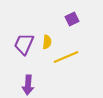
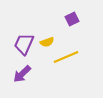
yellow semicircle: rotated 64 degrees clockwise
purple arrow: moved 6 px left, 11 px up; rotated 42 degrees clockwise
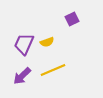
yellow line: moved 13 px left, 13 px down
purple arrow: moved 2 px down
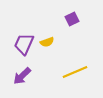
yellow line: moved 22 px right, 2 px down
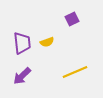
purple trapezoid: moved 2 px left, 1 px up; rotated 150 degrees clockwise
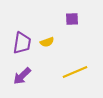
purple square: rotated 24 degrees clockwise
purple trapezoid: rotated 15 degrees clockwise
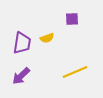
yellow semicircle: moved 4 px up
purple arrow: moved 1 px left
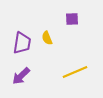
yellow semicircle: rotated 88 degrees clockwise
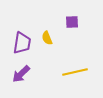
purple square: moved 3 px down
yellow line: rotated 10 degrees clockwise
purple arrow: moved 2 px up
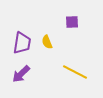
yellow semicircle: moved 4 px down
yellow line: rotated 40 degrees clockwise
